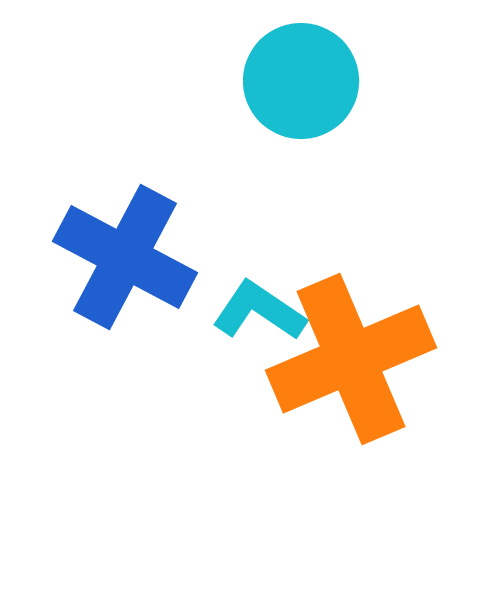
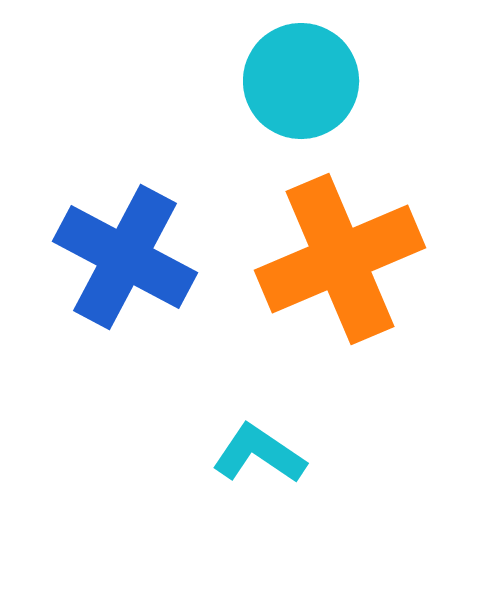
cyan L-shape: moved 143 px down
orange cross: moved 11 px left, 100 px up
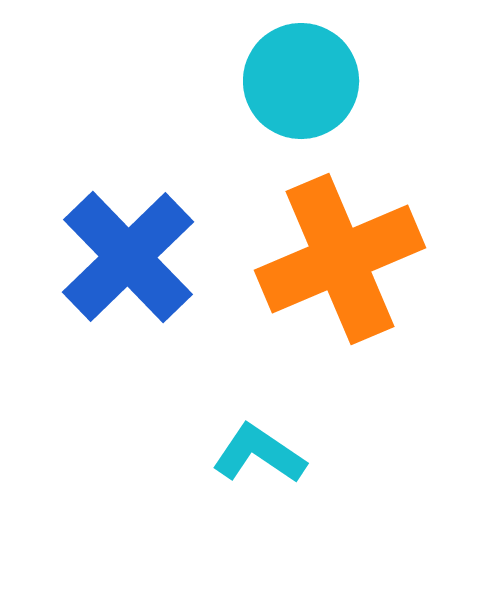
blue cross: moved 3 px right; rotated 18 degrees clockwise
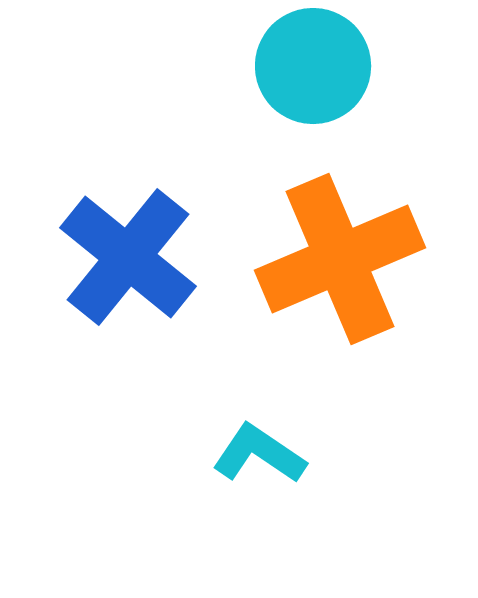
cyan circle: moved 12 px right, 15 px up
blue cross: rotated 7 degrees counterclockwise
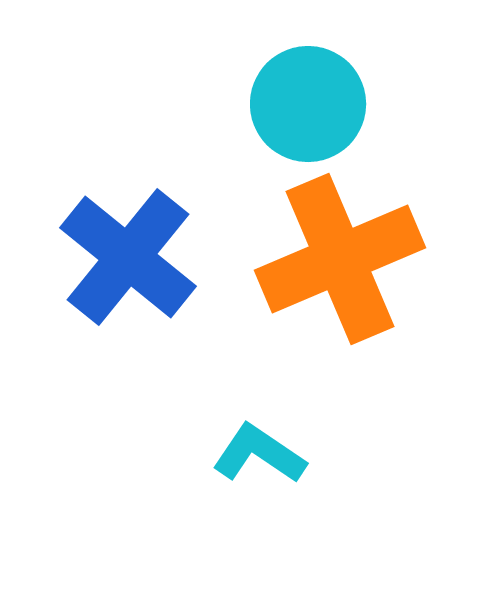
cyan circle: moved 5 px left, 38 px down
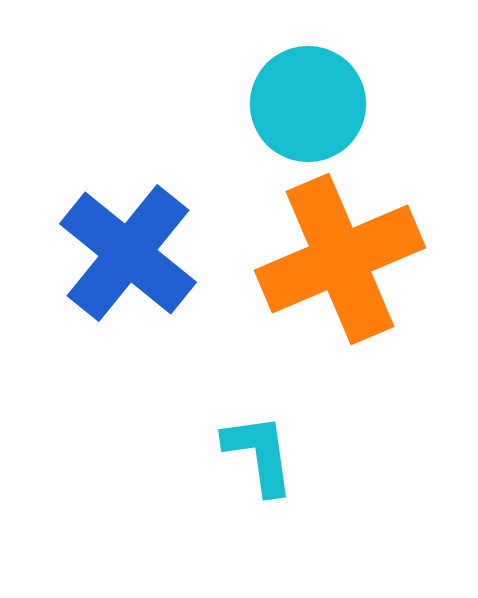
blue cross: moved 4 px up
cyan L-shape: rotated 48 degrees clockwise
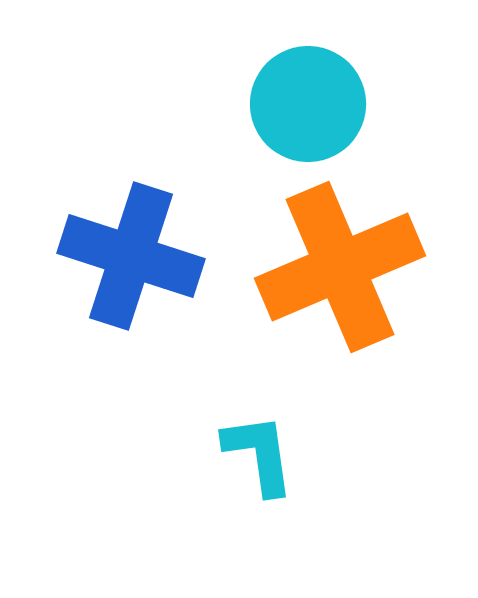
blue cross: moved 3 px right, 3 px down; rotated 21 degrees counterclockwise
orange cross: moved 8 px down
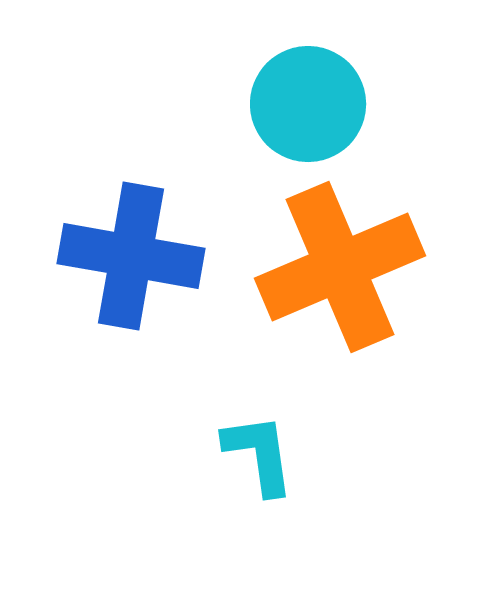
blue cross: rotated 8 degrees counterclockwise
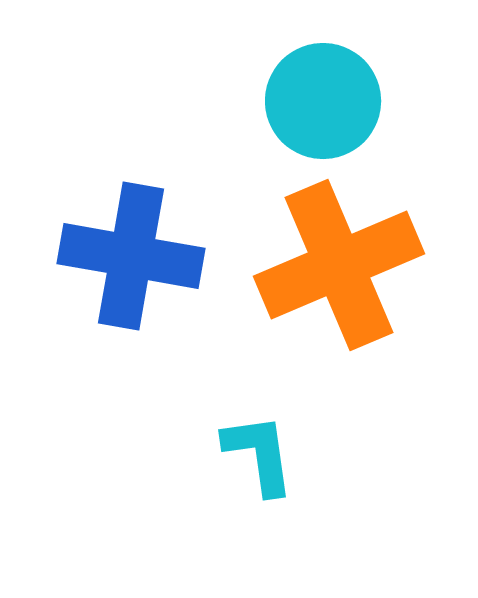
cyan circle: moved 15 px right, 3 px up
orange cross: moved 1 px left, 2 px up
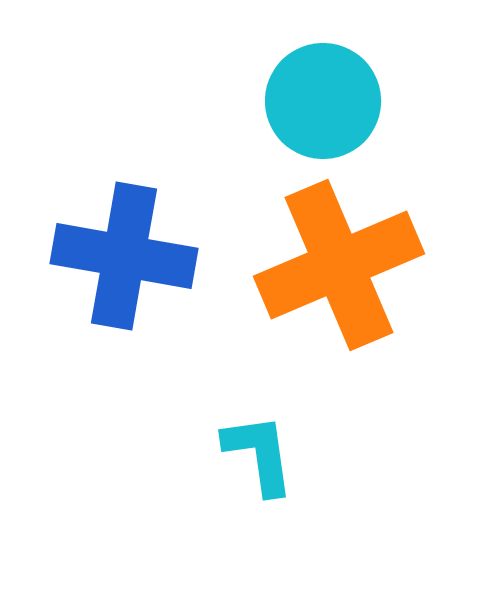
blue cross: moved 7 px left
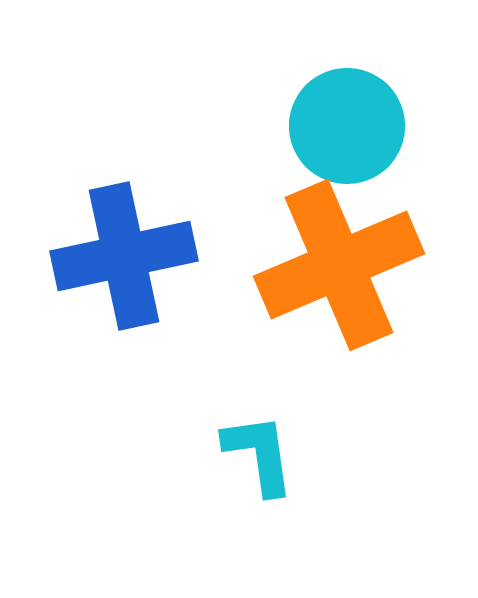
cyan circle: moved 24 px right, 25 px down
blue cross: rotated 22 degrees counterclockwise
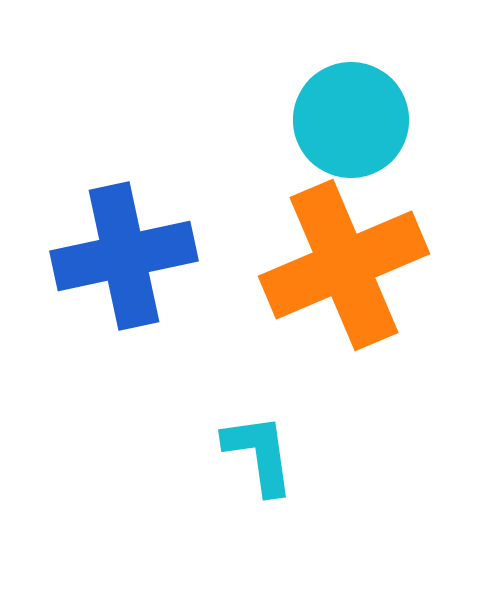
cyan circle: moved 4 px right, 6 px up
orange cross: moved 5 px right
